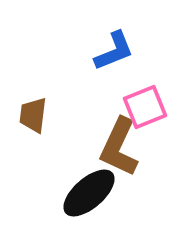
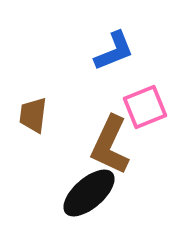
brown L-shape: moved 9 px left, 2 px up
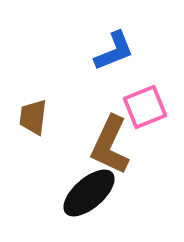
brown trapezoid: moved 2 px down
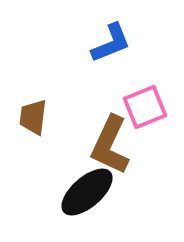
blue L-shape: moved 3 px left, 8 px up
black ellipse: moved 2 px left, 1 px up
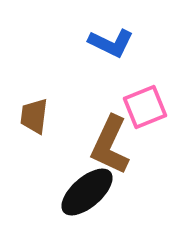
blue L-shape: rotated 48 degrees clockwise
brown trapezoid: moved 1 px right, 1 px up
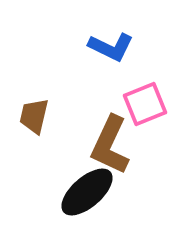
blue L-shape: moved 4 px down
pink square: moved 3 px up
brown trapezoid: rotated 6 degrees clockwise
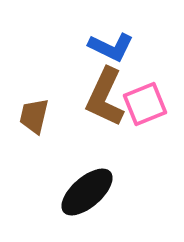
brown L-shape: moved 5 px left, 48 px up
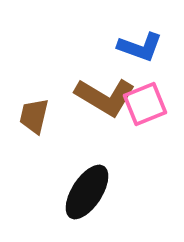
blue L-shape: moved 29 px right; rotated 6 degrees counterclockwise
brown L-shape: rotated 84 degrees counterclockwise
black ellipse: rotated 16 degrees counterclockwise
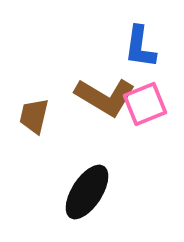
blue L-shape: rotated 78 degrees clockwise
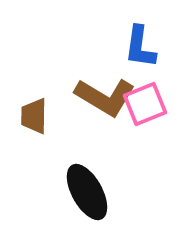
brown trapezoid: rotated 12 degrees counterclockwise
black ellipse: rotated 62 degrees counterclockwise
